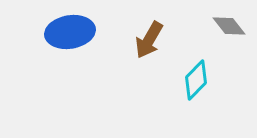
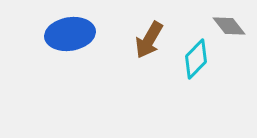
blue ellipse: moved 2 px down
cyan diamond: moved 21 px up
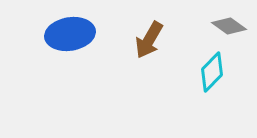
gray diamond: rotated 16 degrees counterclockwise
cyan diamond: moved 16 px right, 13 px down
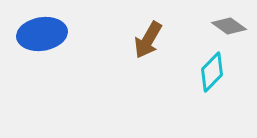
blue ellipse: moved 28 px left
brown arrow: moved 1 px left
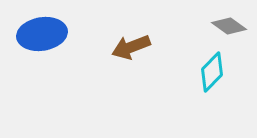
brown arrow: moved 17 px left, 7 px down; rotated 39 degrees clockwise
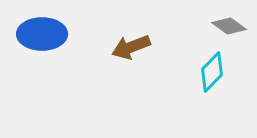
blue ellipse: rotated 9 degrees clockwise
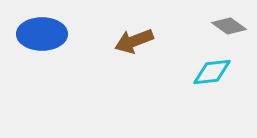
brown arrow: moved 3 px right, 6 px up
cyan diamond: rotated 39 degrees clockwise
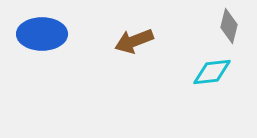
gray diamond: rotated 68 degrees clockwise
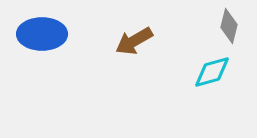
brown arrow: rotated 9 degrees counterclockwise
cyan diamond: rotated 9 degrees counterclockwise
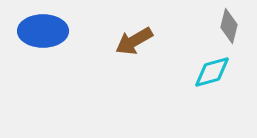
blue ellipse: moved 1 px right, 3 px up
